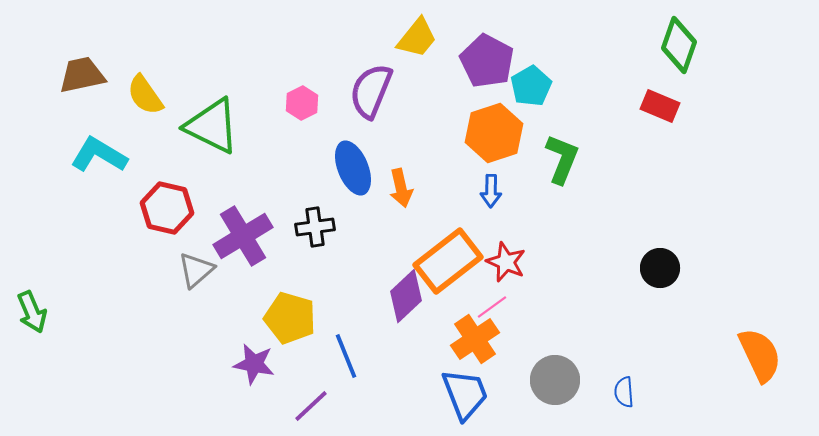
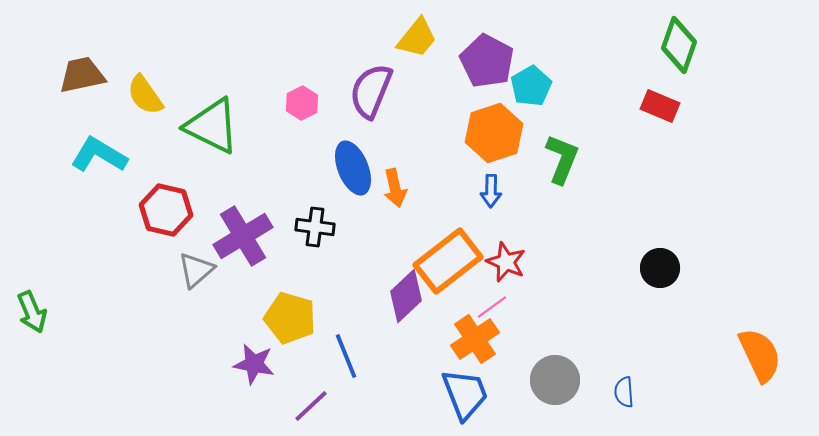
orange arrow: moved 6 px left
red hexagon: moved 1 px left, 2 px down
black cross: rotated 15 degrees clockwise
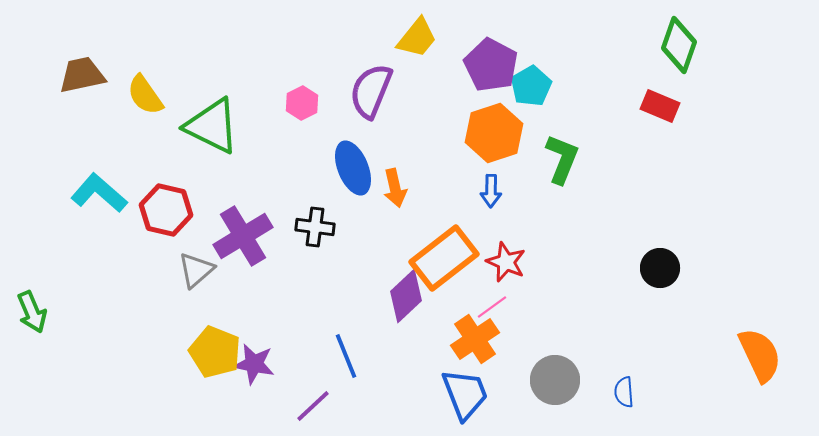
purple pentagon: moved 4 px right, 4 px down
cyan L-shape: moved 38 px down; rotated 10 degrees clockwise
orange rectangle: moved 4 px left, 3 px up
yellow pentagon: moved 75 px left, 34 px down; rotated 6 degrees clockwise
purple line: moved 2 px right
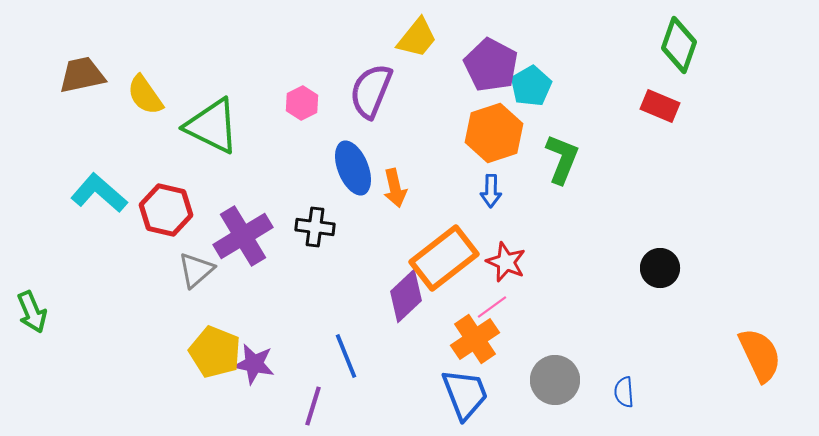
purple line: rotated 30 degrees counterclockwise
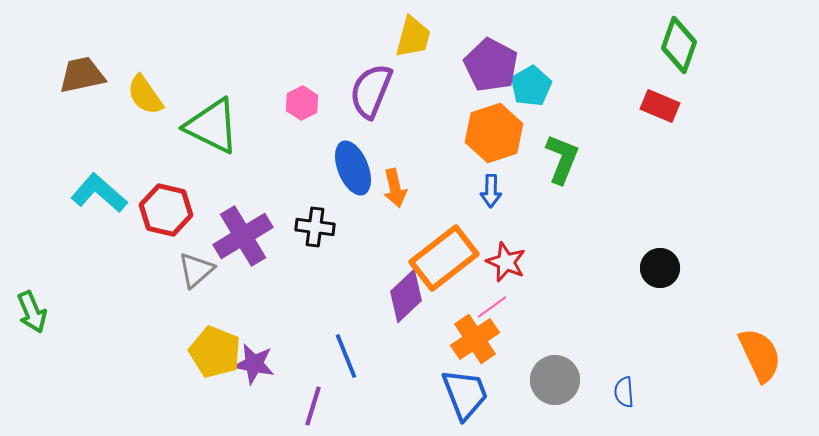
yellow trapezoid: moved 4 px left, 1 px up; rotated 24 degrees counterclockwise
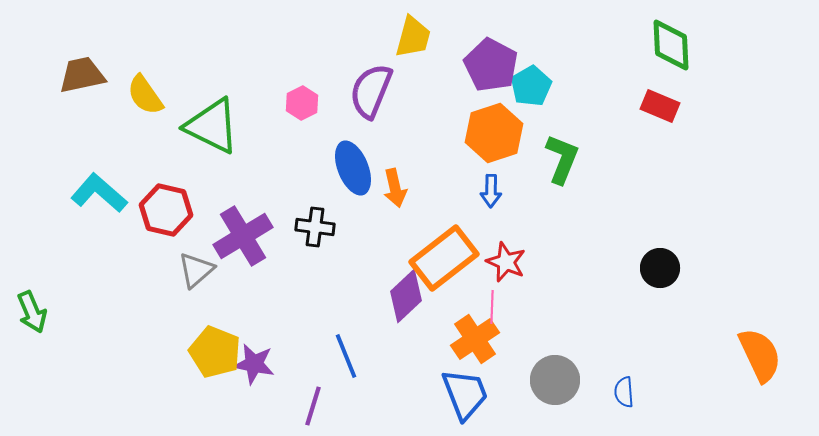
green diamond: moved 8 px left; rotated 22 degrees counterclockwise
pink line: rotated 52 degrees counterclockwise
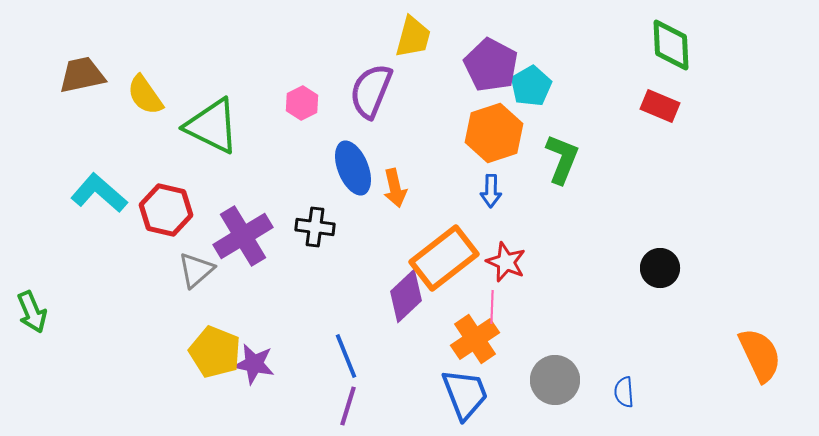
purple line: moved 35 px right
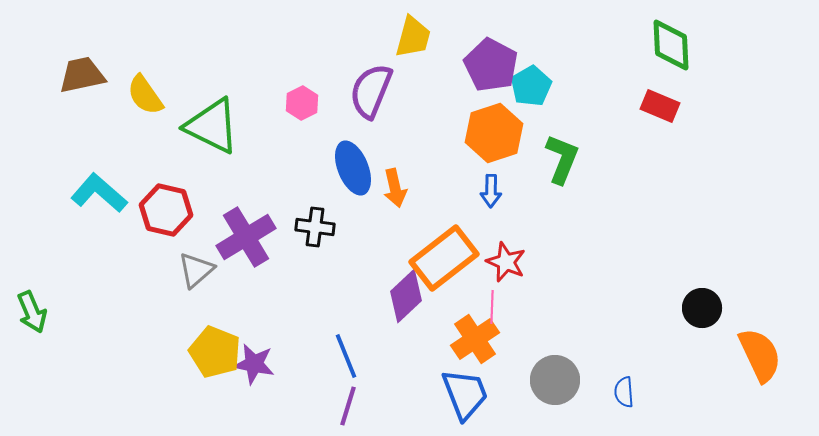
purple cross: moved 3 px right, 1 px down
black circle: moved 42 px right, 40 px down
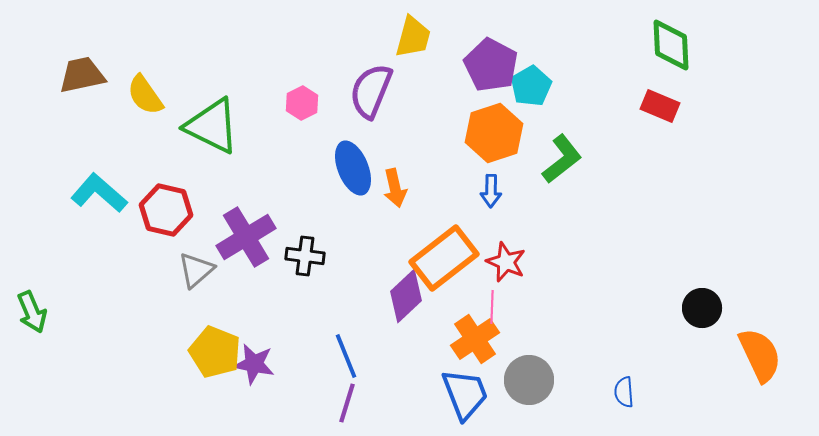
green L-shape: rotated 30 degrees clockwise
black cross: moved 10 px left, 29 px down
gray circle: moved 26 px left
purple line: moved 1 px left, 3 px up
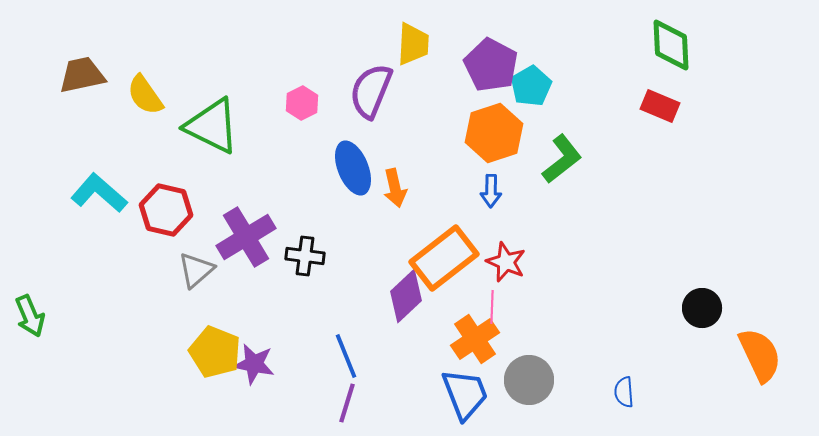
yellow trapezoid: moved 7 px down; rotated 12 degrees counterclockwise
green arrow: moved 2 px left, 4 px down
